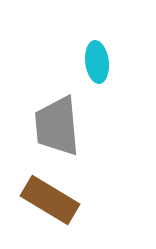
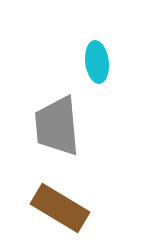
brown rectangle: moved 10 px right, 8 px down
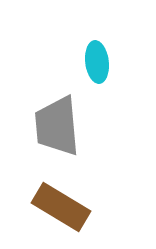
brown rectangle: moved 1 px right, 1 px up
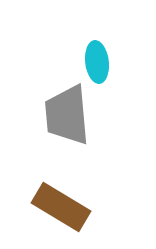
gray trapezoid: moved 10 px right, 11 px up
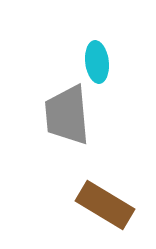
brown rectangle: moved 44 px right, 2 px up
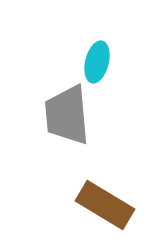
cyan ellipse: rotated 21 degrees clockwise
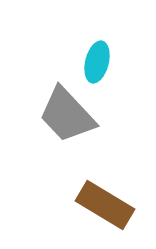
gray trapezoid: rotated 38 degrees counterclockwise
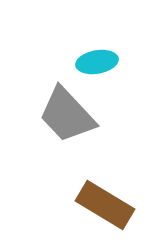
cyan ellipse: rotated 66 degrees clockwise
